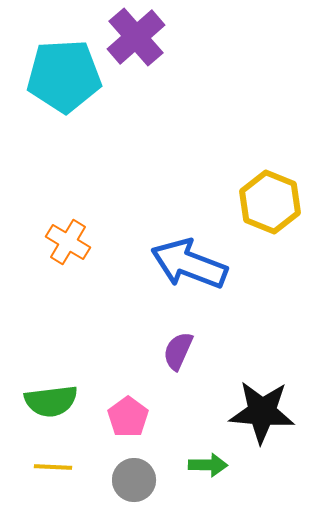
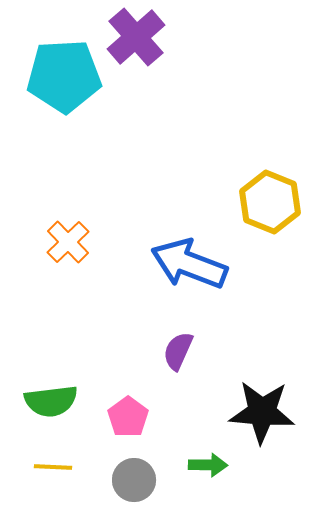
orange cross: rotated 15 degrees clockwise
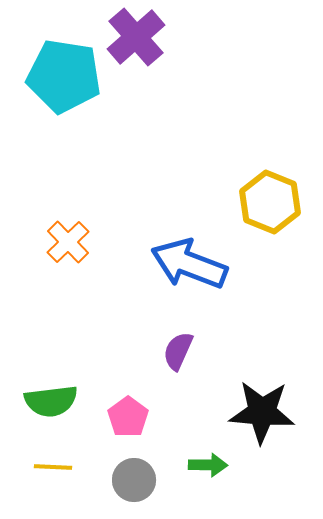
cyan pentagon: rotated 12 degrees clockwise
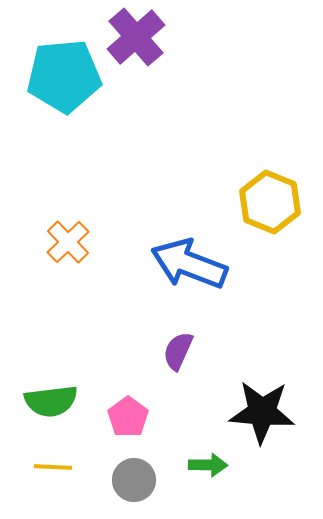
cyan pentagon: rotated 14 degrees counterclockwise
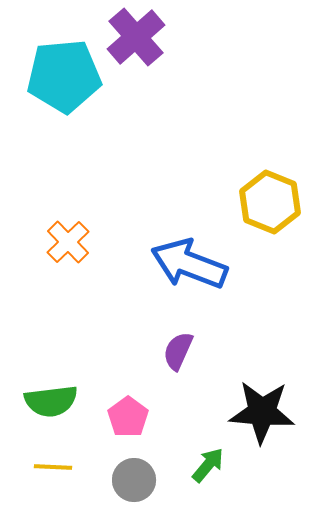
green arrow: rotated 51 degrees counterclockwise
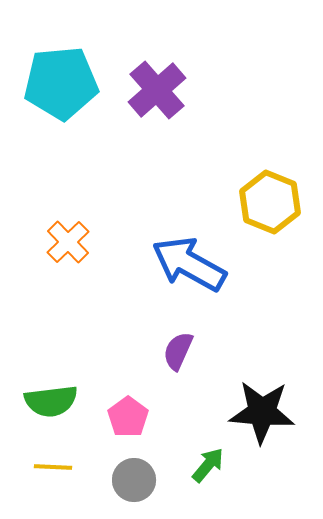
purple cross: moved 21 px right, 53 px down
cyan pentagon: moved 3 px left, 7 px down
blue arrow: rotated 8 degrees clockwise
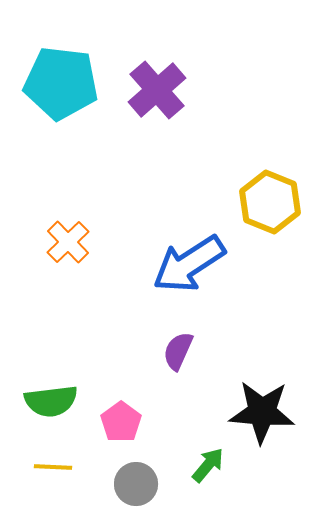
cyan pentagon: rotated 12 degrees clockwise
blue arrow: rotated 62 degrees counterclockwise
pink pentagon: moved 7 px left, 5 px down
gray circle: moved 2 px right, 4 px down
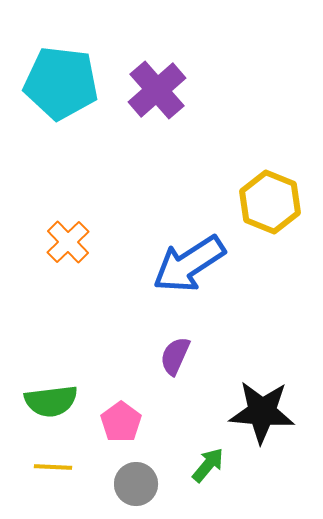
purple semicircle: moved 3 px left, 5 px down
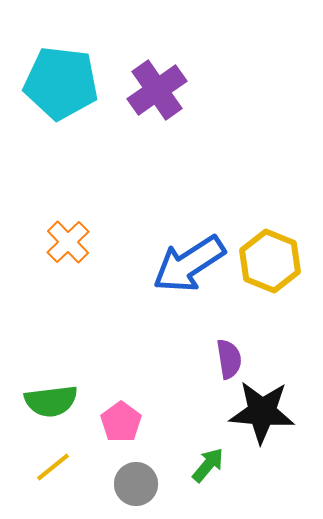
purple cross: rotated 6 degrees clockwise
yellow hexagon: moved 59 px down
purple semicircle: moved 54 px right, 3 px down; rotated 147 degrees clockwise
yellow line: rotated 42 degrees counterclockwise
